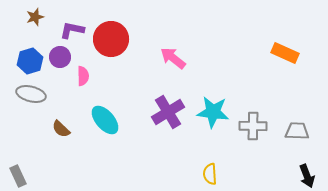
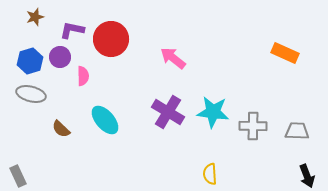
purple cross: rotated 28 degrees counterclockwise
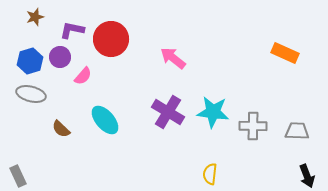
pink semicircle: rotated 42 degrees clockwise
yellow semicircle: rotated 10 degrees clockwise
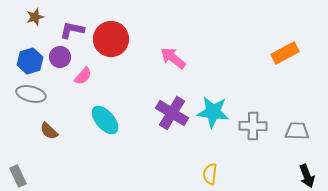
orange rectangle: rotated 52 degrees counterclockwise
purple cross: moved 4 px right, 1 px down
brown semicircle: moved 12 px left, 2 px down
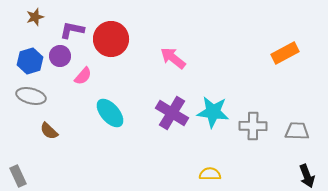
purple circle: moved 1 px up
gray ellipse: moved 2 px down
cyan ellipse: moved 5 px right, 7 px up
yellow semicircle: rotated 85 degrees clockwise
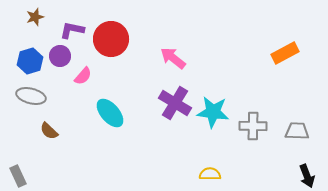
purple cross: moved 3 px right, 10 px up
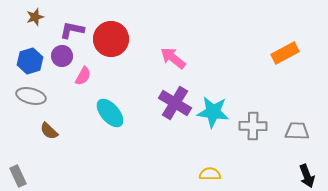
purple circle: moved 2 px right
pink semicircle: rotated 12 degrees counterclockwise
